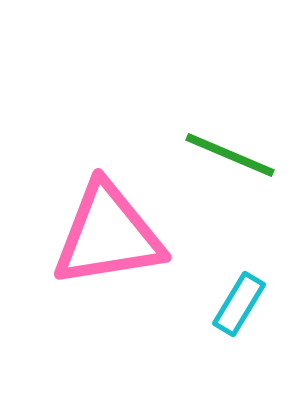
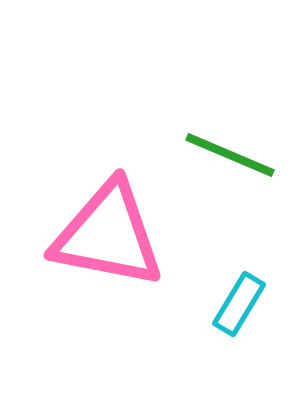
pink triangle: rotated 20 degrees clockwise
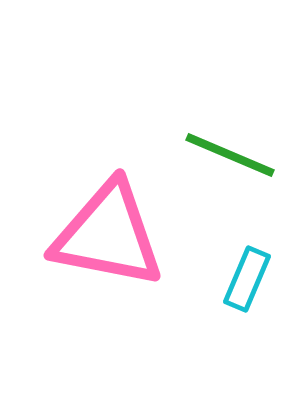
cyan rectangle: moved 8 px right, 25 px up; rotated 8 degrees counterclockwise
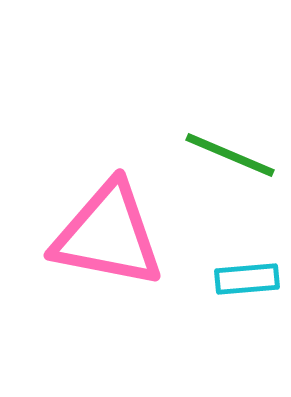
cyan rectangle: rotated 62 degrees clockwise
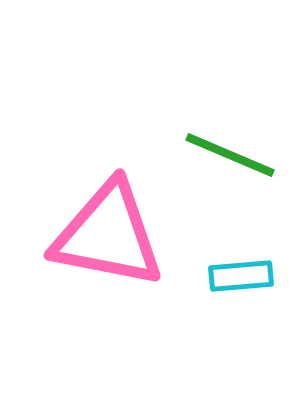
cyan rectangle: moved 6 px left, 3 px up
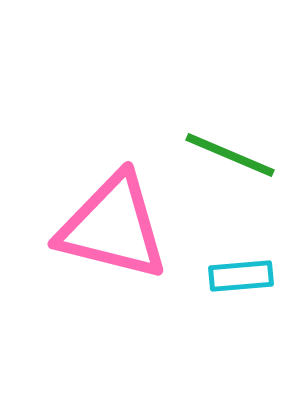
pink triangle: moved 5 px right, 8 px up; rotated 3 degrees clockwise
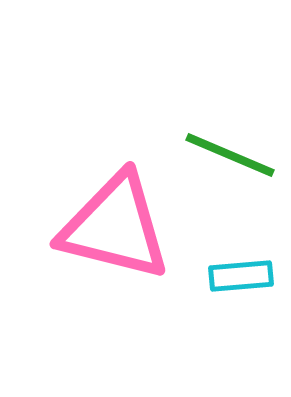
pink triangle: moved 2 px right
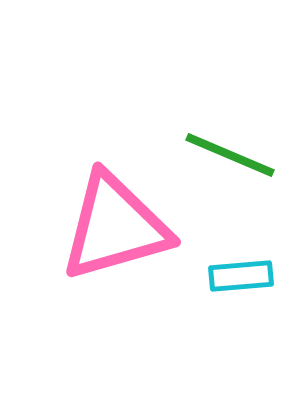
pink triangle: rotated 30 degrees counterclockwise
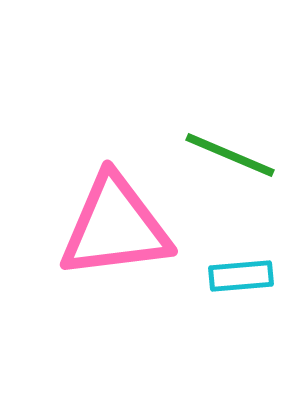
pink triangle: rotated 9 degrees clockwise
